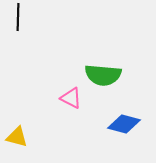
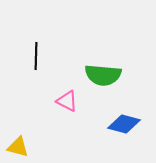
black line: moved 18 px right, 39 px down
pink triangle: moved 4 px left, 3 px down
yellow triangle: moved 1 px right, 10 px down
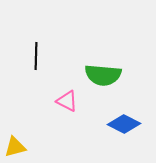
blue diamond: rotated 12 degrees clockwise
yellow triangle: moved 3 px left; rotated 30 degrees counterclockwise
